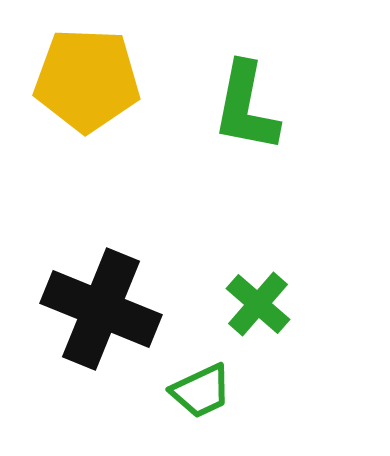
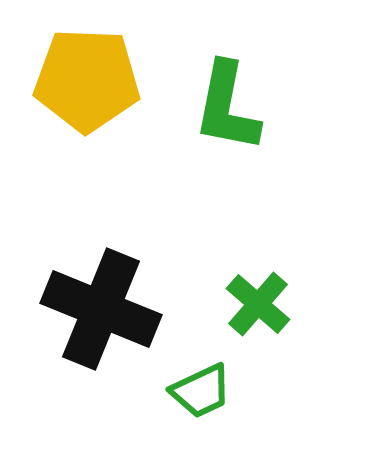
green L-shape: moved 19 px left
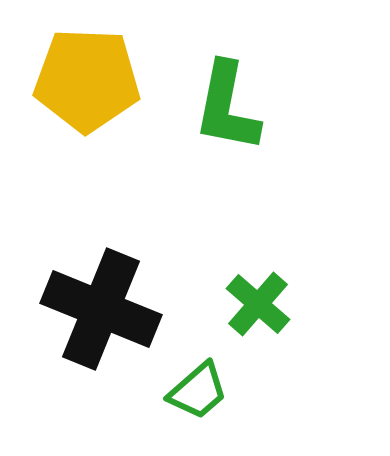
green trapezoid: moved 3 px left; rotated 16 degrees counterclockwise
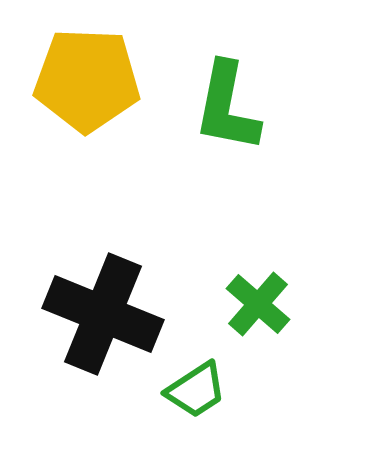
black cross: moved 2 px right, 5 px down
green trapezoid: moved 2 px left, 1 px up; rotated 8 degrees clockwise
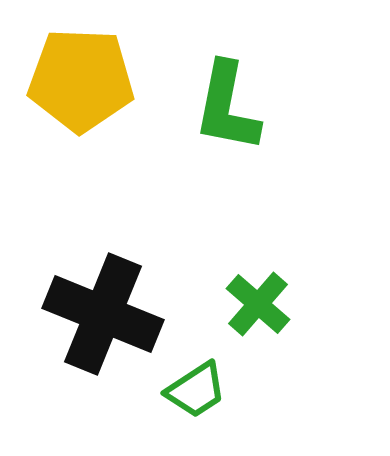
yellow pentagon: moved 6 px left
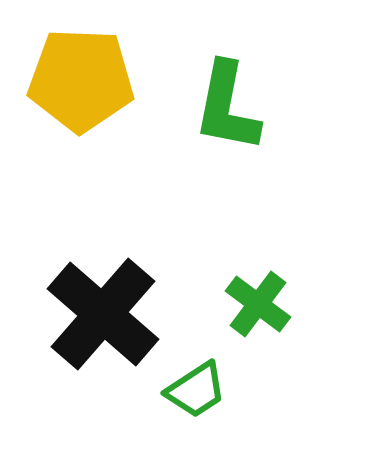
green cross: rotated 4 degrees counterclockwise
black cross: rotated 19 degrees clockwise
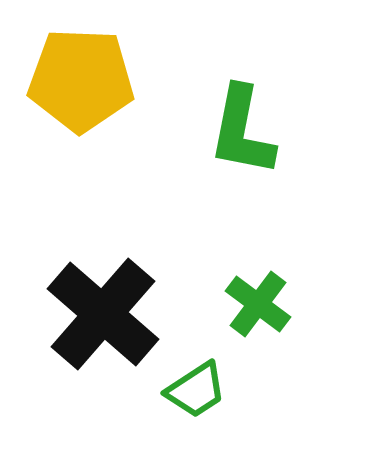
green L-shape: moved 15 px right, 24 px down
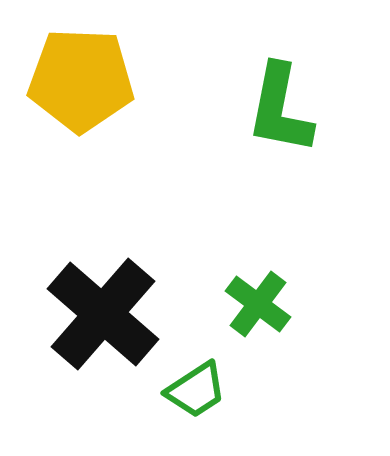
green L-shape: moved 38 px right, 22 px up
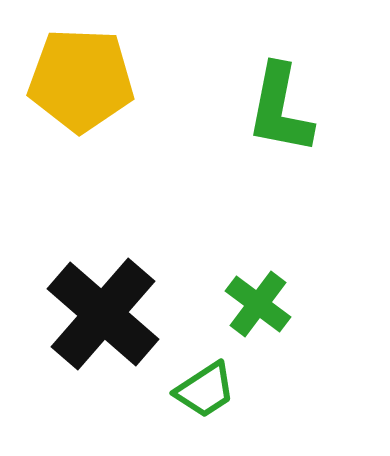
green trapezoid: moved 9 px right
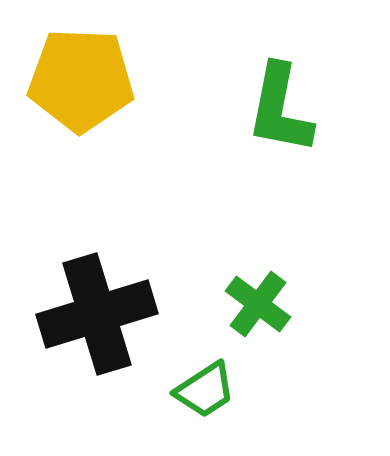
black cross: moved 6 px left; rotated 32 degrees clockwise
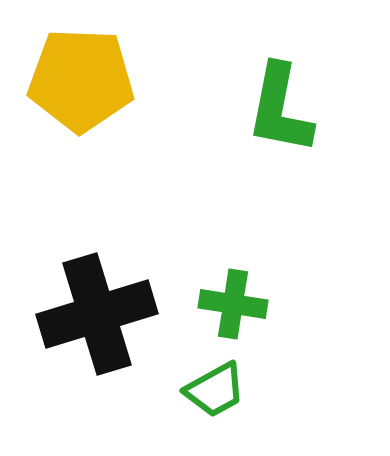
green cross: moved 25 px left; rotated 28 degrees counterclockwise
green trapezoid: moved 10 px right; rotated 4 degrees clockwise
